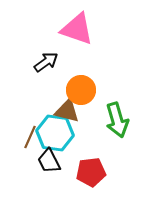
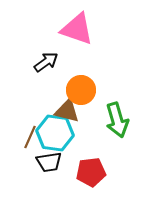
black trapezoid: moved 1 px down; rotated 72 degrees counterclockwise
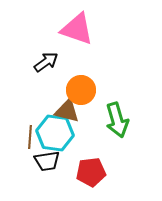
brown line: rotated 20 degrees counterclockwise
black trapezoid: moved 2 px left, 1 px up
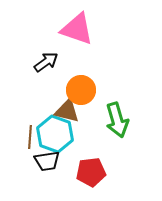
cyan hexagon: moved 1 px down; rotated 12 degrees clockwise
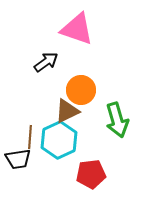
brown triangle: rotated 40 degrees counterclockwise
cyan hexagon: moved 4 px right, 6 px down; rotated 15 degrees clockwise
black trapezoid: moved 29 px left, 2 px up
red pentagon: moved 2 px down
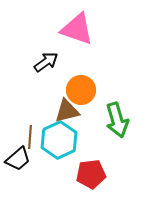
brown triangle: rotated 12 degrees clockwise
black trapezoid: rotated 32 degrees counterclockwise
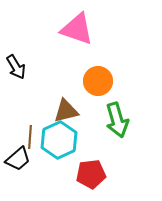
black arrow: moved 30 px left, 5 px down; rotated 95 degrees clockwise
orange circle: moved 17 px right, 9 px up
brown triangle: moved 1 px left
